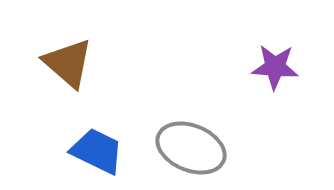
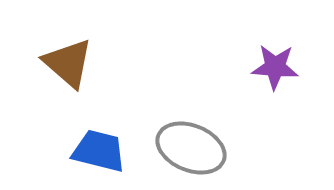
blue trapezoid: moved 2 px right; rotated 12 degrees counterclockwise
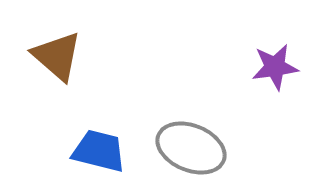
brown triangle: moved 11 px left, 7 px up
purple star: rotated 12 degrees counterclockwise
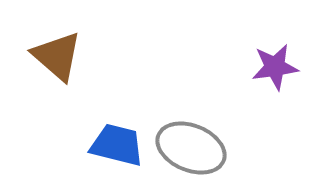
blue trapezoid: moved 18 px right, 6 px up
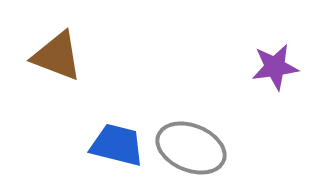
brown triangle: rotated 20 degrees counterclockwise
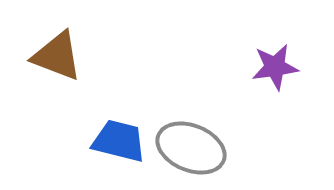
blue trapezoid: moved 2 px right, 4 px up
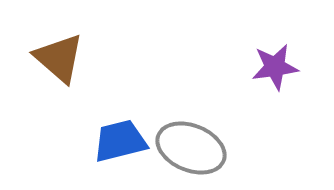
brown triangle: moved 2 px right, 2 px down; rotated 20 degrees clockwise
blue trapezoid: moved 1 px right; rotated 28 degrees counterclockwise
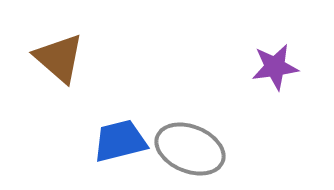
gray ellipse: moved 1 px left, 1 px down
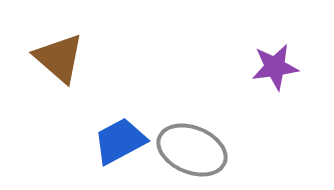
blue trapezoid: rotated 14 degrees counterclockwise
gray ellipse: moved 2 px right, 1 px down
